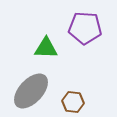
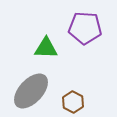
brown hexagon: rotated 20 degrees clockwise
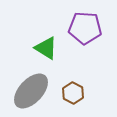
green triangle: rotated 30 degrees clockwise
brown hexagon: moved 9 px up
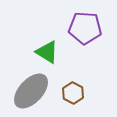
green triangle: moved 1 px right, 4 px down
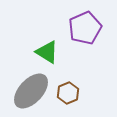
purple pentagon: rotated 28 degrees counterclockwise
brown hexagon: moved 5 px left; rotated 10 degrees clockwise
